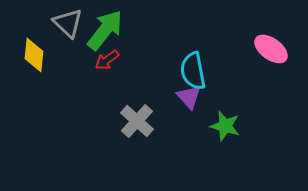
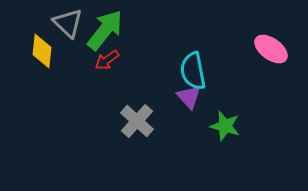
yellow diamond: moved 8 px right, 4 px up
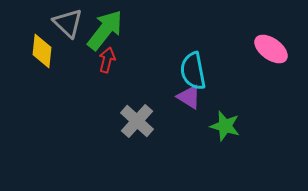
red arrow: rotated 140 degrees clockwise
purple triangle: rotated 16 degrees counterclockwise
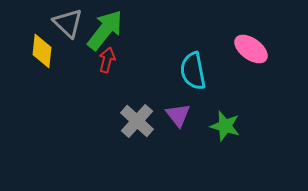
pink ellipse: moved 20 px left
purple triangle: moved 11 px left, 18 px down; rotated 20 degrees clockwise
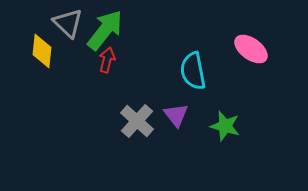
purple triangle: moved 2 px left
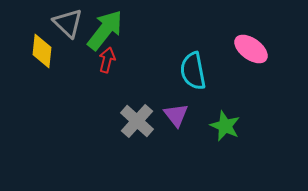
green star: rotated 8 degrees clockwise
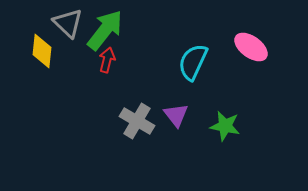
pink ellipse: moved 2 px up
cyan semicircle: moved 9 px up; rotated 36 degrees clockwise
gray cross: rotated 12 degrees counterclockwise
green star: rotated 12 degrees counterclockwise
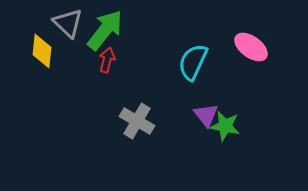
purple triangle: moved 30 px right
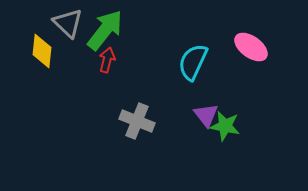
gray cross: rotated 8 degrees counterclockwise
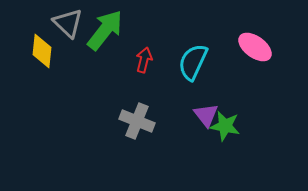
pink ellipse: moved 4 px right
red arrow: moved 37 px right
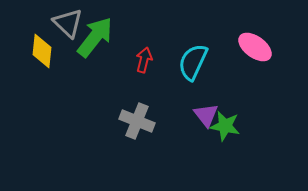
green arrow: moved 10 px left, 7 px down
